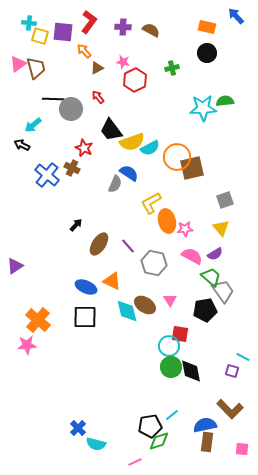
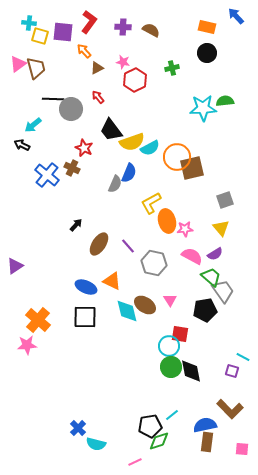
blue semicircle at (129, 173): rotated 78 degrees clockwise
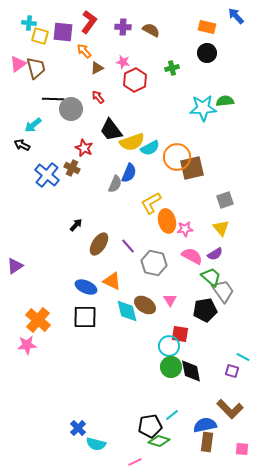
green diamond at (159, 441): rotated 35 degrees clockwise
